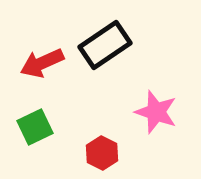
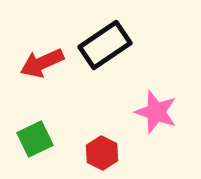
green square: moved 12 px down
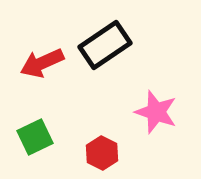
green square: moved 2 px up
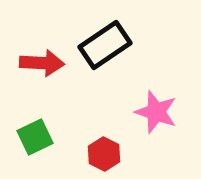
red arrow: rotated 153 degrees counterclockwise
red hexagon: moved 2 px right, 1 px down
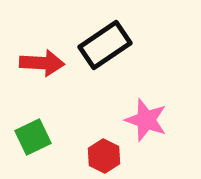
pink star: moved 10 px left, 8 px down
green square: moved 2 px left
red hexagon: moved 2 px down
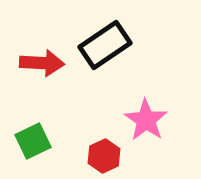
pink star: rotated 15 degrees clockwise
green square: moved 4 px down
red hexagon: rotated 8 degrees clockwise
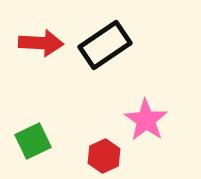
red arrow: moved 1 px left, 20 px up
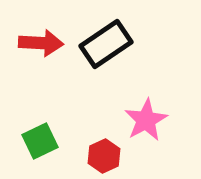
black rectangle: moved 1 px right, 1 px up
pink star: rotated 9 degrees clockwise
green square: moved 7 px right
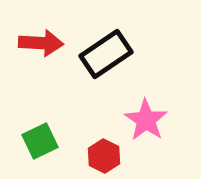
black rectangle: moved 10 px down
pink star: rotated 9 degrees counterclockwise
red hexagon: rotated 8 degrees counterclockwise
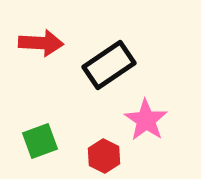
black rectangle: moved 3 px right, 11 px down
green square: rotated 6 degrees clockwise
